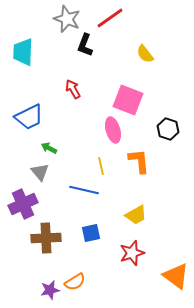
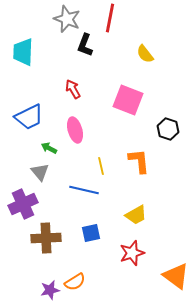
red line: rotated 44 degrees counterclockwise
pink ellipse: moved 38 px left
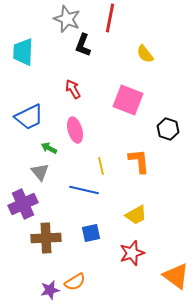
black L-shape: moved 2 px left
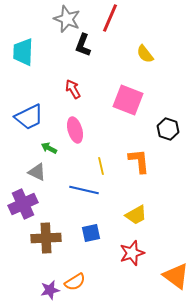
red line: rotated 12 degrees clockwise
gray triangle: moved 3 px left; rotated 24 degrees counterclockwise
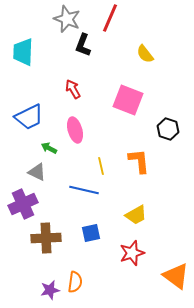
orange semicircle: rotated 50 degrees counterclockwise
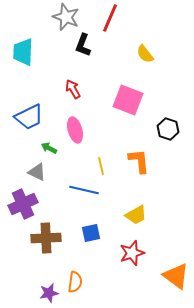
gray star: moved 1 px left, 2 px up
purple star: moved 1 px left, 3 px down
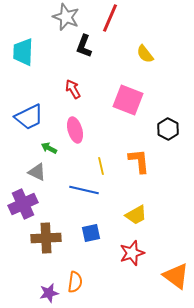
black L-shape: moved 1 px right, 1 px down
black hexagon: rotated 10 degrees clockwise
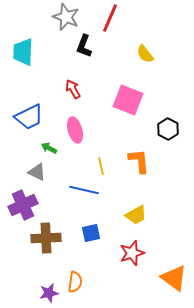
purple cross: moved 1 px down
orange triangle: moved 2 px left, 2 px down
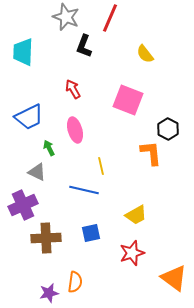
green arrow: rotated 35 degrees clockwise
orange L-shape: moved 12 px right, 8 px up
